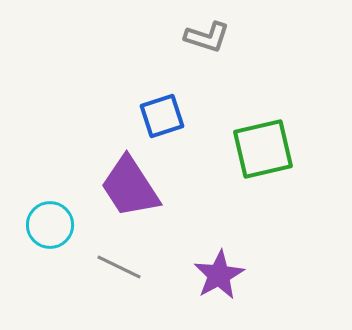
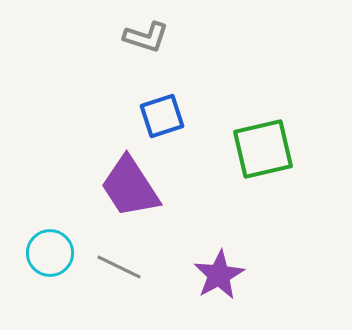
gray L-shape: moved 61 px left
cyan circle: moved 28 px down
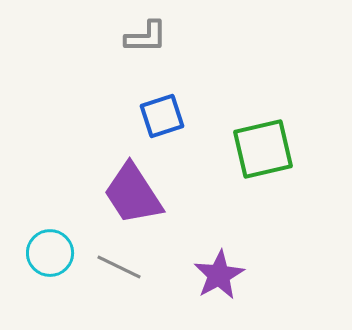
gray L-shape: rotated 18 degrees counterclockwise
purple trapezoid: moved 3 px right, 7 px down
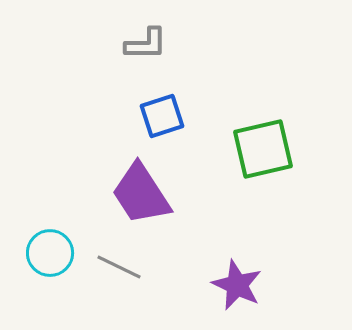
gray L-shape: moved 7 px down
purple trapezoid: moved 8 px right
purple star: moved 18 px right, 10 px down; rotated 18 degrees counterclockwise
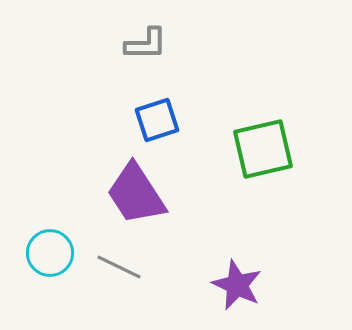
blue square: moved 5 px left, 4 px down
purple trapezoid: moved 5 px left
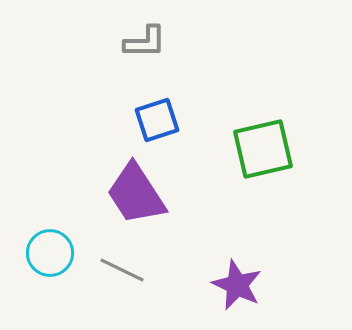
gray L-shape: moved 1 px left, 2 px up
gray line: moved 3 px right, 3 px down
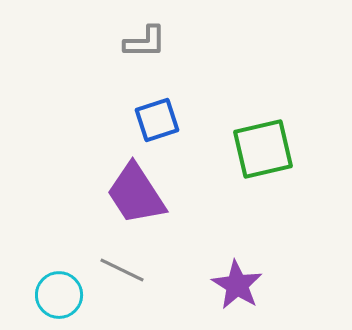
cyan circle: moved 9 px right, 42 px down
purple star: rotated 6 degrees clockwise
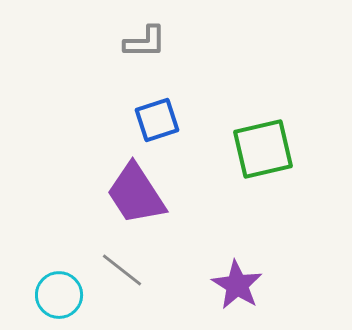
gray line: rotated 12 degrees clockwise
